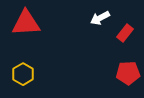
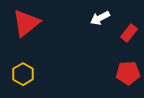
red triangle: rotated 36 degrees counterclockwise
red rectangle: moved 4 px right
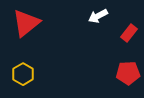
white arrow: moved 2 px left, 2 px up
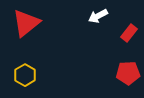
yellow hexagon: moved 2 px right, 1 px down
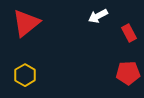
red rectangle: rotated 66 degrees counterclockwise
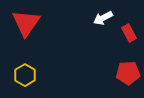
white arrow: moved 5 px right, 2 px down
red triangle: rotated 16 degrees counterclockwise
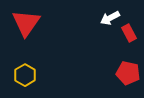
white arrow: moved 7 px right
red pentagon: rotated 15 degrees clockwise
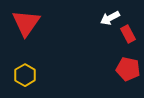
red rectangle: moved 1 px left, 1 px down
red pentagon: moved 4 px up
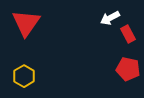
yellow hexagon: moved 1 px left, 1 px down
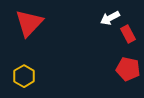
red triangle: moved 3 px right; rotated 8 degrees clockwise
